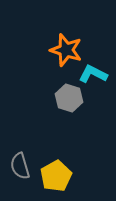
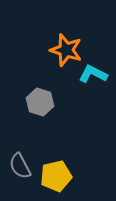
gray hexagon: moved 29 px left, 4 px down
gray semicircle: rotated 12 degrees counterclockwise
yellow pentagon: rotated 16 degrees clockwise
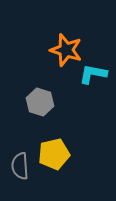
cyan L-shape: rotated 16 degrees counterclockwise
gray semicircle: rotated 24 degrees clockwise
yellow pentagon: moved 2 px left, 22 px up
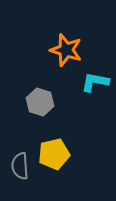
cyan L-shape: moved 2 px right, 8 px down
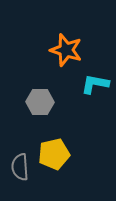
cyan L-shape: moved 2 px down
gray hexagon: rotated 16 degrees counterclockwise
gray semicircle: moved 1 px down
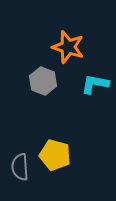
orange star: moved 2 px right, 3 px up
gray hexagon: moved 3 px right, 21 px up; rotated 20 degrees clockwise
yellow pentagon: moved 1 px right, 1 px down; rotated 28 degrees clockwise
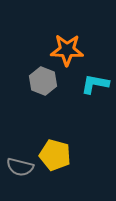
orange star: moved 1 px left, 3 px down; rotated 16 degrees counterclockwise
gray semicircle: rotated 72 degrees counterclockwise
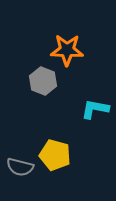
cyan L-shape: moved 25 px down
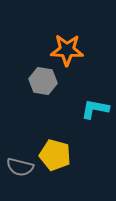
gray hexagon: rotated 12 degrees counterclockwise
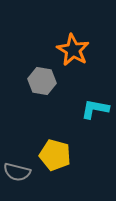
orange star: moved 6 px right; rotated 28 degrees clockwise
gray hexagon: moved 1 px left
gray semicircle: moved 3 px left, 5 px down
